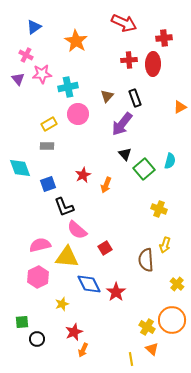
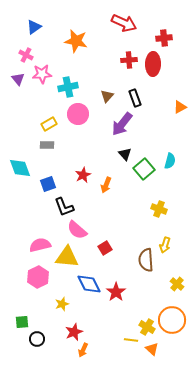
orange star at (76, 41): rotated 20 degrees counterclockwise
gray rectangle at (47, 146): moved 1 px up
yellow line at (131, 359): moved 19 px up; rotated 72 degrees counterclockwise
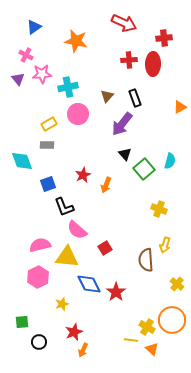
cyan diamond at (20, 168): moved 2 px right, 7 px up
black circle at (37, 339): moved 2 px right, 3 px down
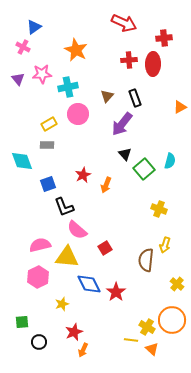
orange star at (76, 41): moved 9 px down; rotated 15 degrees clockwise
pink cross at (26, 55): moved 3 px left, 8 px up
brown semicircle at (146, 260): rotated 10 degrees clockwise
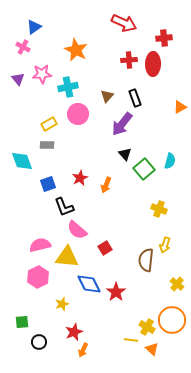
red star at (83, 175): moved 3 px left, 3 px down
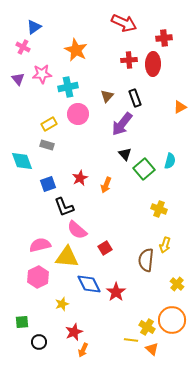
gray rectangle at (47, 145): rotated 16 degrees clockwise
